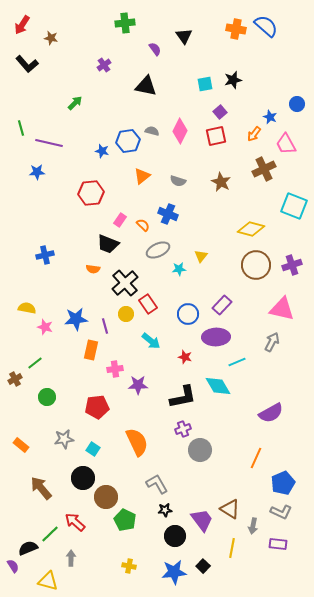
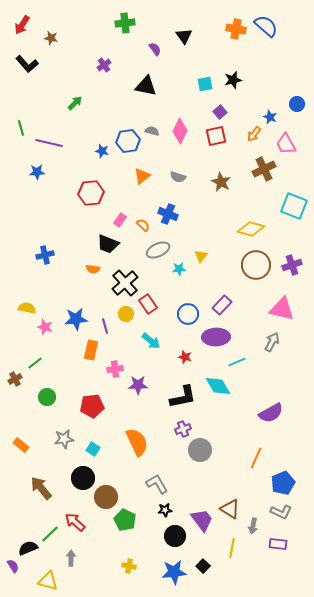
gray semicircle at (178, 181): moved 4 px up
red pentagon at (97, 407): moved 5 px left, 1 px up
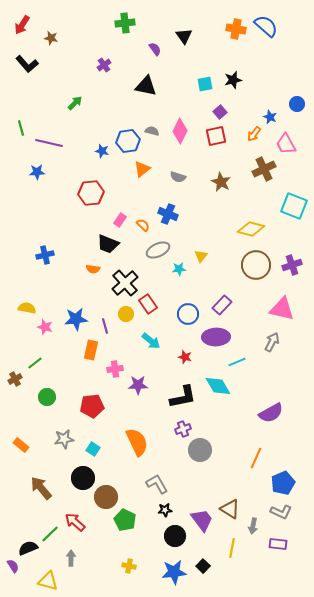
orange triangle at (142, 176): moved 7 px up
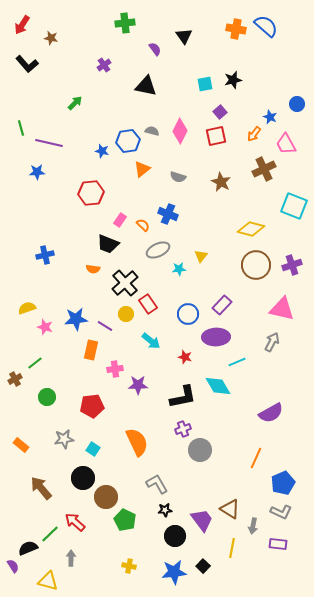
yellow semicircle at (27, 308): rotated 30 degrees counterclockwise
purple line at (105, 326): rotated 42 degrees counterclockwise
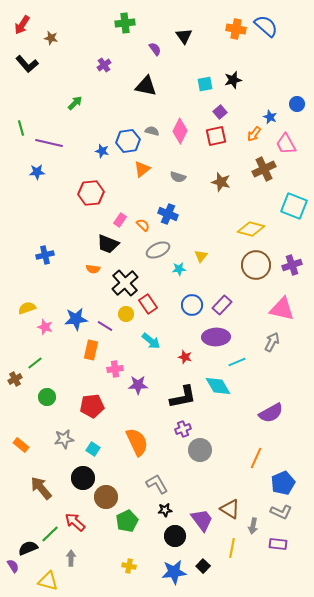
brown star at (221, 182): rotated 12 degrees counterclockwise
blue circle at (188, 314): moved 4 px right, 9 px up
green pentagon at (125, 520): moved 2 px right, 1 px down; rotated 20 degrees clockwise
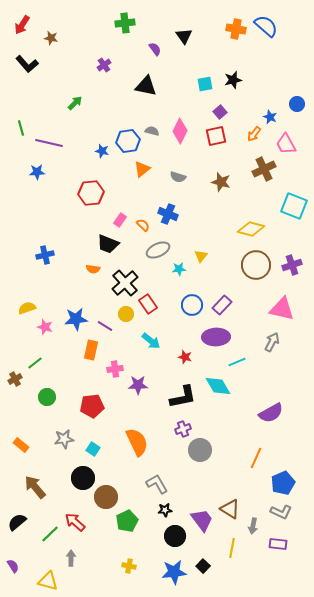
brown arrow at (41, 488): moved 6 px left, 1 px up
black semicircle at (28, 548): moved 11 px left, 26 px up; rotated 18 degrees counterclockwise
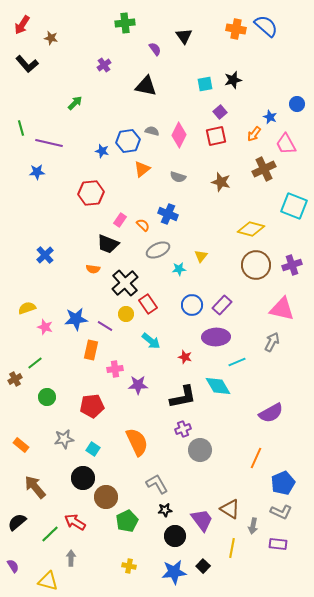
pink diamond at (180, 131): moved 1 px left, 4 px down
blue cross at (45, 255): rotated 30 degrees counterclockwise
red arrow at (75, 522): rotated 10 degrees counterclockwise
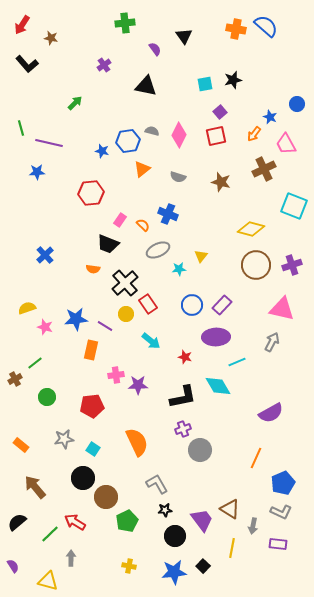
pink cross at (115, 369): moved 1 px right, 6 px down
